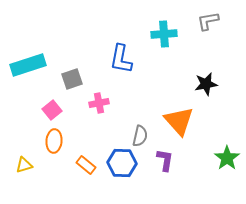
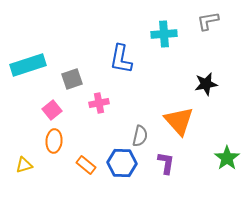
purple L-shape: moved 1 px right, 3 px down
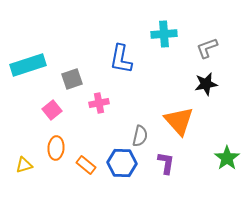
gray L-shape: moved 1 px left, 27 px down; rotated 10 degrees counterclockwise
orange ellipse: moved 2 px right, 7 px down
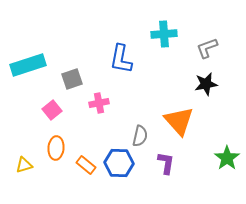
blue hexagon: moved 3 px left
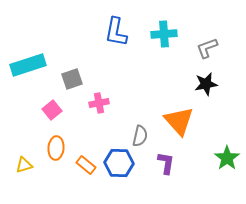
blue L-shape: moved 5 px left, 27 px up
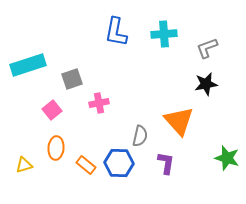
green star: rotated 20 degrees counterclockwise
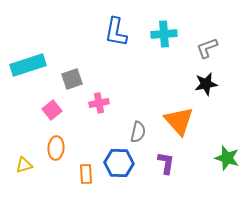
gray semicircle: moved 2 px left, 4 px up
orange rectangle: moved 9 px down; rotated 48 degrees clockwise
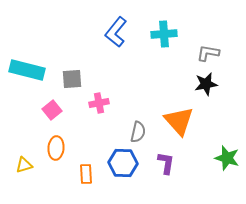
blue L-shape: rotated 28 degrees clockwise
gray L-shape: moved 1 px right, 5 px down; rotated 30 degrees clockwise
cyan rectangle: moved 1 px left, 5 px down; rotated 32 degrees clockwise
gray square: rotated 15 degrees clockwise
blue hexagon: moved 4 px right
